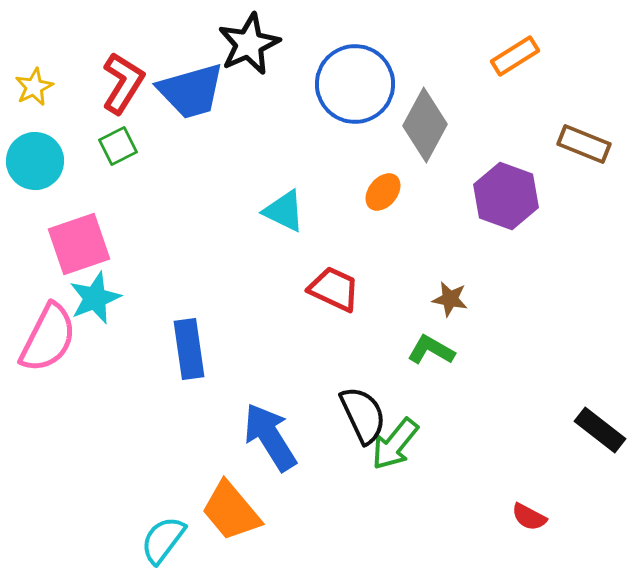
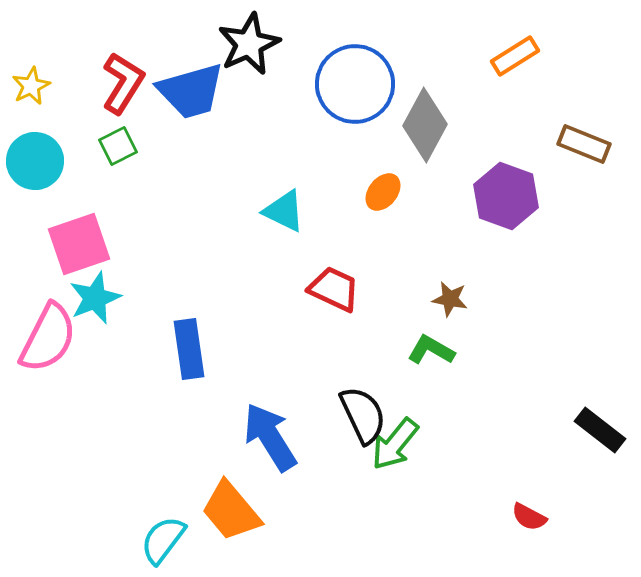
yellow star: moved 3 px left, 1 px up
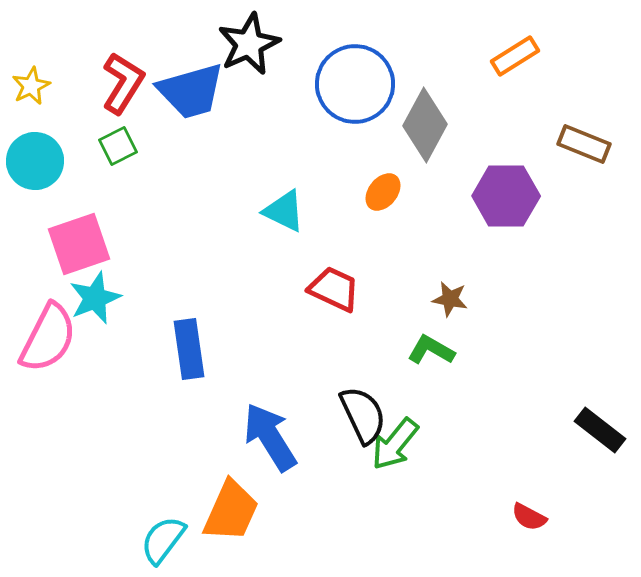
purple hexagon: rotated 20 degrees counterclockwise
orange trapezoid: rotated 116 degrees counterclockwise
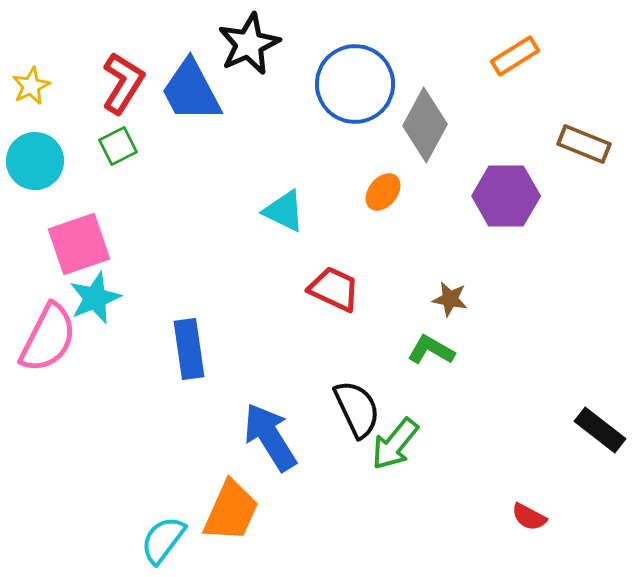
blue trapezoid: rotated 78 degrees clockwise
black semicircle: moved 6 px left, 6 px up
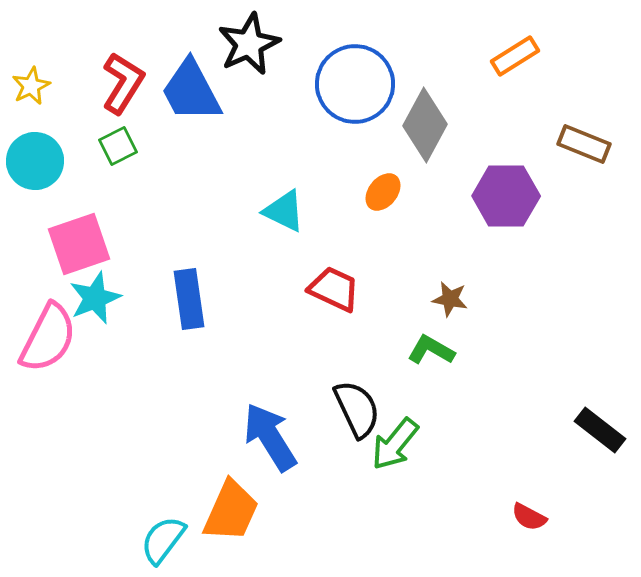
blue rectangle: moved 50 px up
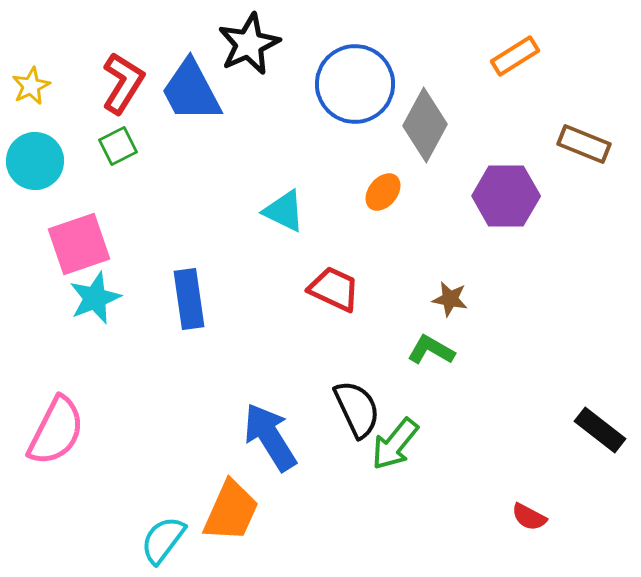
pink semicircle: moved 8 px right, 93 px down
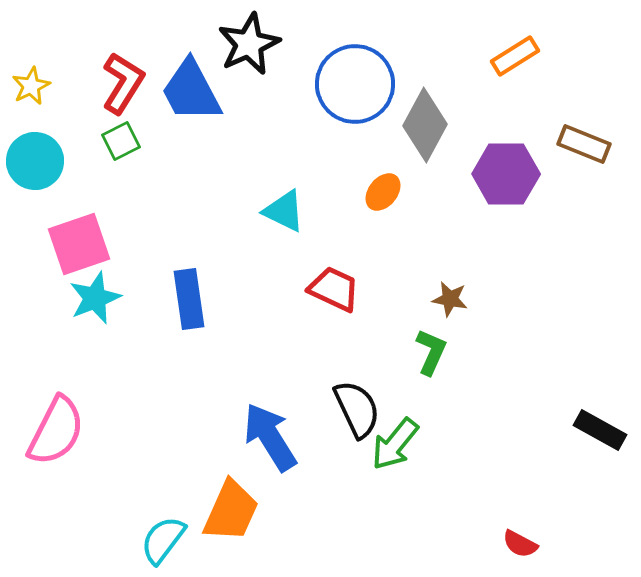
green square: moved 3 px right, 5 px up
purple hexagon: moved 22 px up
green L-shape: moved 2 px down; rotated 84 degrees clockwise
black rectangle: rotated 9 degrees counterclockwise
red semicircle: moved 9 px left, 27 px down
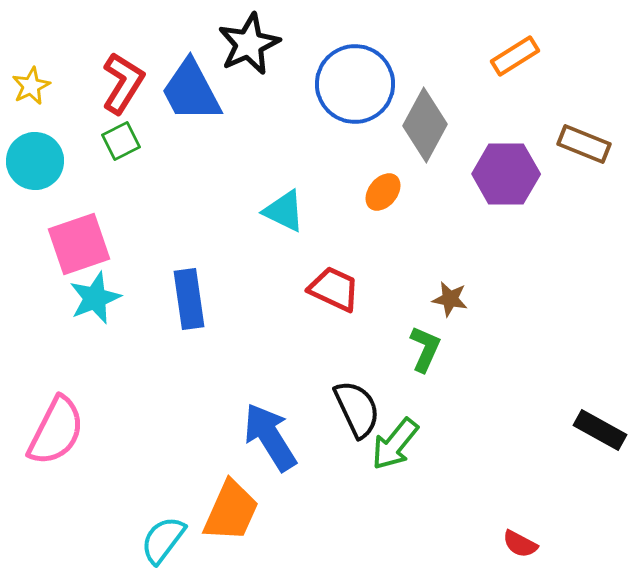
green L-shape: moved 6 px left, 3 px up
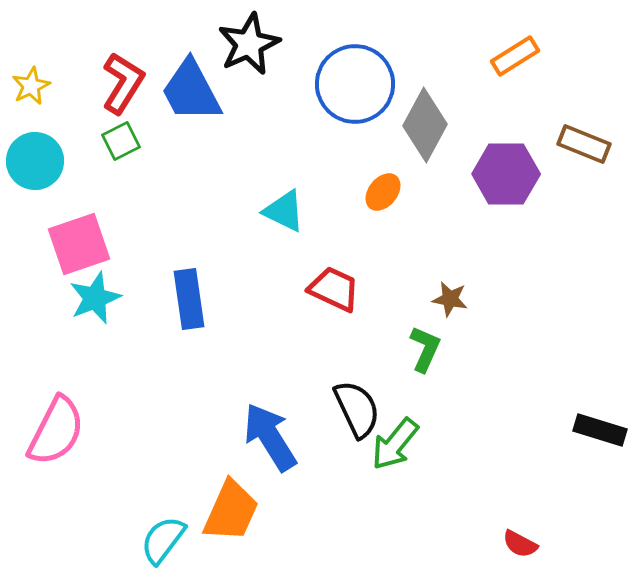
black rectangle: rotated 12 degrees counterclockwise
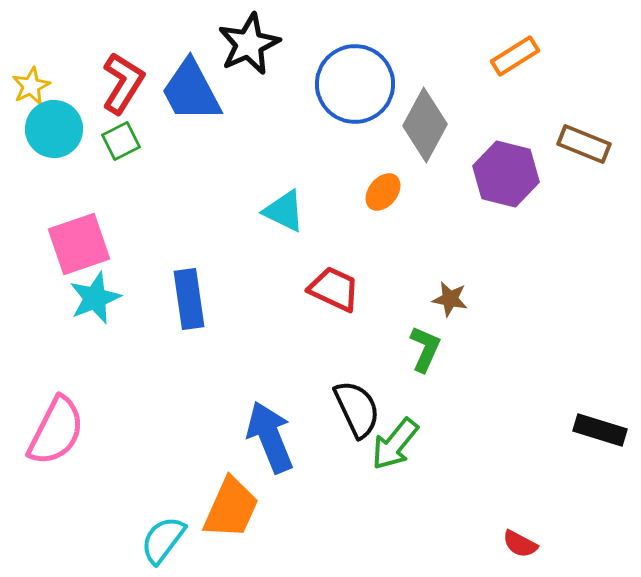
cyan circle: moved 19 px right, 32 px up
purple hexagon: rotated 14 degrees clockwise
blue arrow: rotated 10 degrees clockwise
orange trapezoid: moved 3 px up
